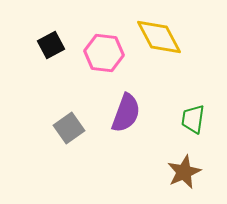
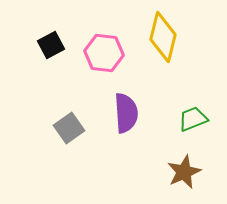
yellow diamond: moved 4 px right; rotated 42 degrees clockwise
purple semicircle: rotated 24 degrees counterclockwise
green trapezoid: rotated 60 degrees clockwise
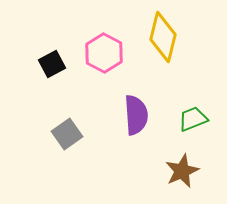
black square: moved 1 px right, 19 px down
pink hexagon: rotated 21 degrees clockwise
purple semicircle: moved 10 px right, 2 px down
gray square: moved 2 px left, 6 px down
brown star: moved 2 px left, 1 px up
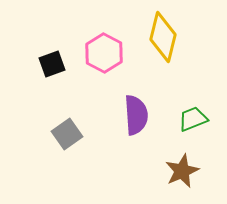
black square: rotated 8 degrees clockwise
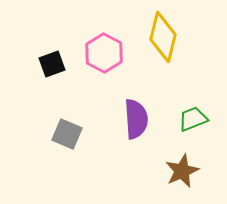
purple semicircle: moved 4 px down
gray square: rotated 32 degrees counterclockwise
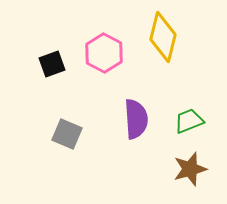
green trapezoid: moved 4 px left, 2 px down
brown star: moved 8 px right, 2 px up; rotated 8 degrees clockwise
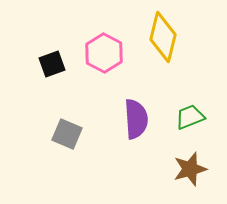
green trapezoid: moved 1 px right, 4 px up
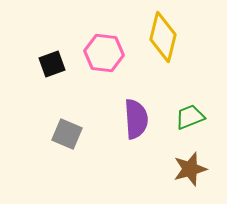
pink hexagon: rotated 21 degrees counterclockwise
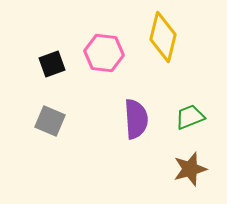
gray square: moved 17 px left, 13 px up
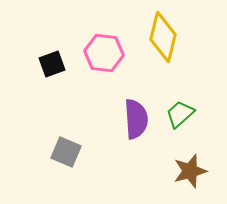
green trapezoid: moved 10 px left, 3 px up; rotated 20 degrees counterclockwise
gray square: moved 16 px right, 31 px down
brown star: moved 2 px down
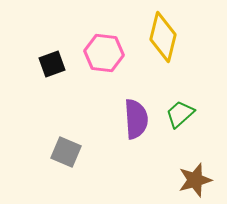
brown star: moved 5 px right, 9 px down
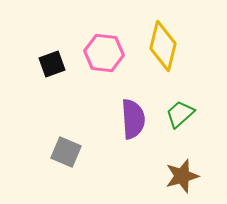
yellow diamond: moved 9 px down
purple semicircle: moved 3 px left
brown star: moved 13 px left, 4 px up
